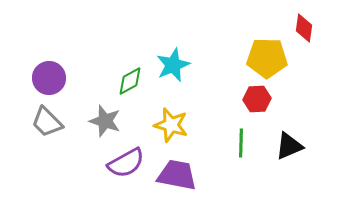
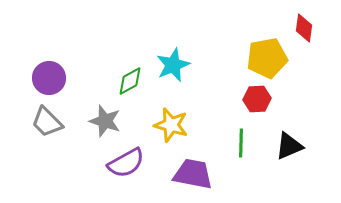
yellow pentagon: rotated 12 degrees counterclockwise
purple trapezoid: moved 16 px right, 1 px up
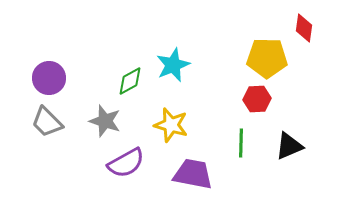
yellow pentagon: rotated 12 degrees clockwise
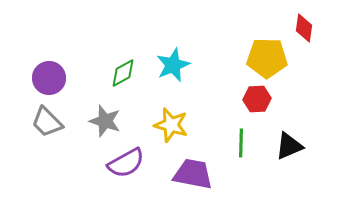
green diamond: moved 7 px left, 8 px up
